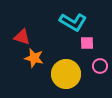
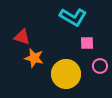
cyan L-shape: moved 5 px up
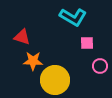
orange star: moved 1 px left, 3 px down; rotated 12 degrees counterclockwise
yellow circle: moved 11 px left, 6 px down
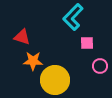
cyan L-shape: rotated 104 degrees clockwise
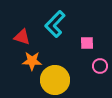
cyan L-shape: moved 18 px left, 7 px down
orange star: moved 1 px left
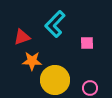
red triangle: rotated 36 degrees counterclockwise
pink circle: moved 10 px left, 22 px down
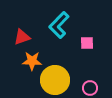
cyan L-shape: moved 4 px right, 1 px down
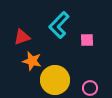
pink square: moved 3 px up
orange star: rotated 12 degrees clockwise
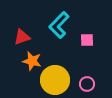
pink circle: moved 3 px left, 4 px up
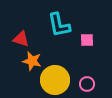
cyan L-shape: rotated 56 degrees counterclockwise
red triangle: moved 1 px left, 2 px down; rotated 36 degrees clockwise
